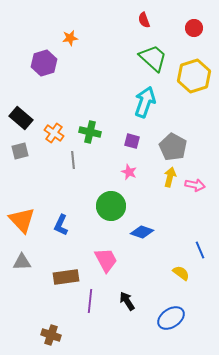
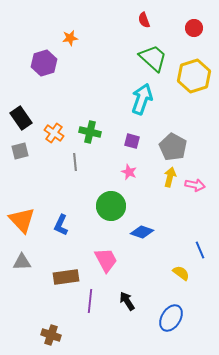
cyan arrow: moved 3 px left, 3 px up
black rectangle: rotated 15 degrees clockwise
gray line: moved 2 px right, 2 px down
blue ellipse: rotated 24 degrees counterclockwise
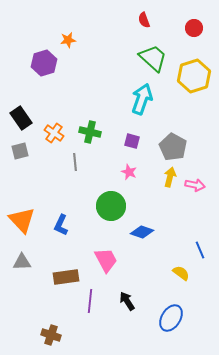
orange star: moved 2 px left, 2 px down
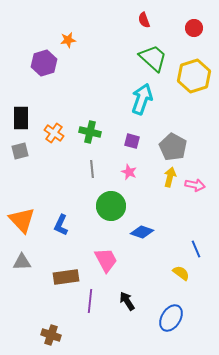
black rectangle: rotated 35 degrees clockwise
gray line: moved 17 px right, 7 px down
blue line: moved 4 px left, 1 px up
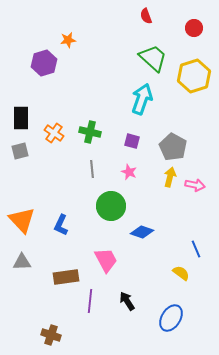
red semicircle: moved 2 px right, 4 px up
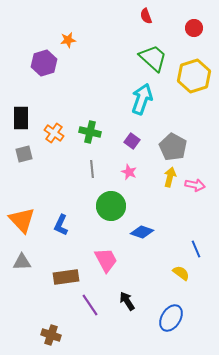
purple square: rotated 21 degrees clockwise
gray square: moved 4 px right, 3 px down
purple line: moved 4 px down; rotated 40 degrees counterclockwise
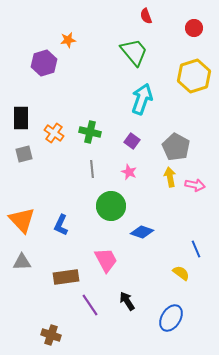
green trapezoid: moved 19 px left, 6 px up; rotated 8 degrees clockwise
gray pentagon: moved 3 px right
yellow arrow: rotated 24 degrees counterclockwise
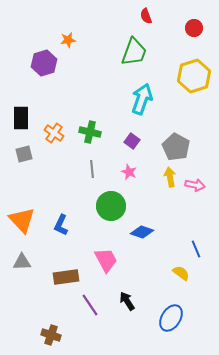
green trapezoid: rotated 60 degrees clockwise
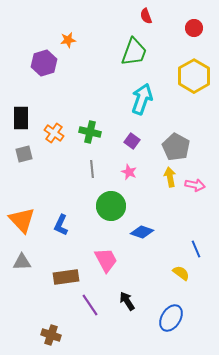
yellow hexagon: rotated 12 degrees counterclockwise
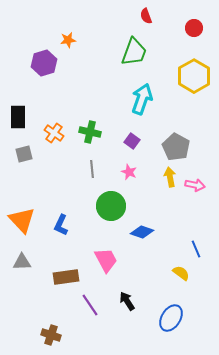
black rectangle: moved 3 px left, 1 px up
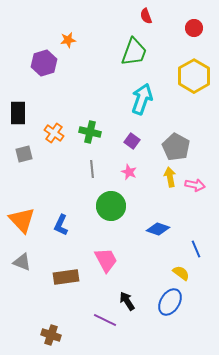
black rectangle: moved 4 px up
blue diamond: moved 16 px right, 3 px up
gray triangle: rotated 24 degrees clockwise
purple line: moved 15 px right, 15 px down; rotated 30 degrees counterclockwise
blue ellipse: moved 1 px left, 16 px up
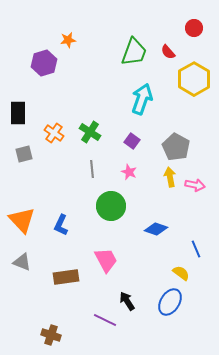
red semicircle: moved 22 px right, 36 px down; rotated 21 degrees counterclockwise
yellow hexagon: moved 3 px down
green cross: rotated 20 degrees clockwise
blue diamond: moved 2 px left
